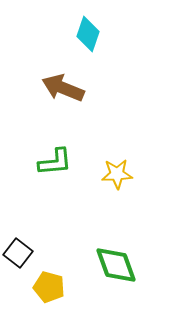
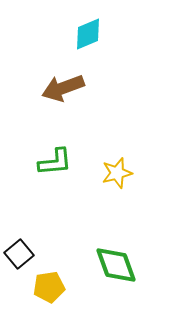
cyan diamond: rotated 48 degrees clockwise
brown arrow: rotated 42 degrees counterclockwise
yellow star: moved 1 px up; rotated 12 degrees counterclockwise
black square: moved 1 px right, 1 px down; rotated 12 degrees clockwise
yellow pentagon: rotated 24 degrees counterclockwise
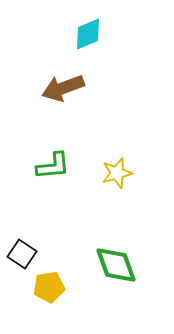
green L-shape: moved 2 px left, 4 px down
black square: moved 3 px right; rotated 16 degrees counterclockwise
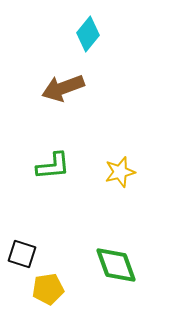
cyan diamond: rotated 28 degrees counterclockwise
yellow star: moved 3 px right, 1 px up
black square: rotated 16 degrees counterclockwise
yellow pentagon: moved 1 px left, 2 px down
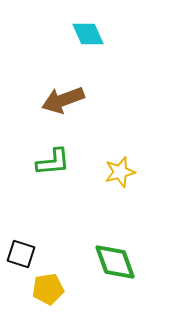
cyan diamond: rotated 64 degrees counterclockwise
brown arrow: moved 12 px down
green L-shape: moved 4 px up
black square: moved 1 px left
green diamond: moved 1 px left, 3 px up
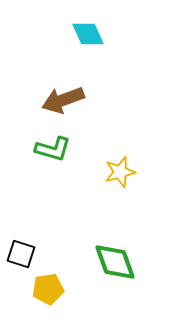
green L-shape: moved 13 px up; rotated 21 degrees clockwise
